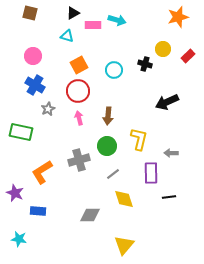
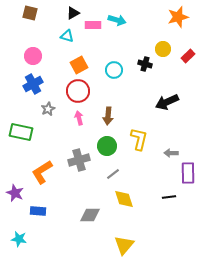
blue cross: moved 2 px left, 1 px up; rotated 30 degrees clockwise
purple rectangle: moved 37 px right
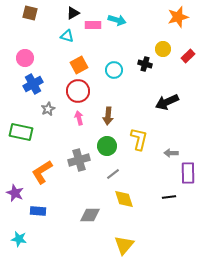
pink circle: moved 8 px left, 2 px down
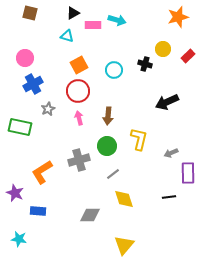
green rectangle: moved 1 px left, 5 px up
gray arrow: rotated 24 degrees counterclockwise
